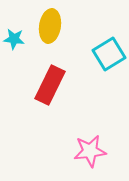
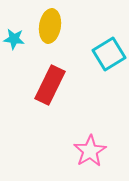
pink star: rotated 24 degrees counterclockwise
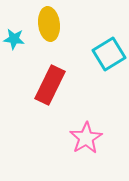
yellow ellipse: moved 1 px left, 2 px up; rotated 16 degrees counterclockwise
pink star: moved 4 px left, 13 px up
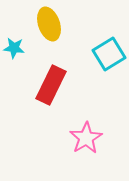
yellow ellipse: rotated 12 degrees counterclockwise
cyan star: moved 9 px down
red rectangle: moved 1 px right
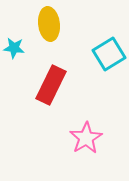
yellow ellipse: rotated 12 degrees clockwise
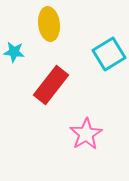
cyan star: moved 4 px down
red rectangle: rotated 12 degrees clockwise
pink star: moved 4 px up
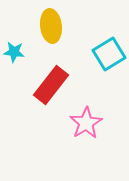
yellow ellipse: moved 2 px right, 2 px down
pink star: moved 11 px up
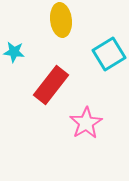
yellow ellipse: moved 10 px right, 6 px up
